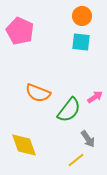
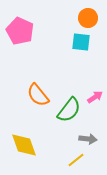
orange circle: moved 6 px right, 2 px down
orange semicircle: moved 2 px down; rotated 30 degrees clockwise
gray arrow: rotated 48 degrees counterclockwise
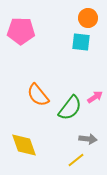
pink pentagon: moved 1 px right; rotated 24 degrees counterclockwise
green semicircle: moved 1 px right, 2 px up
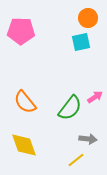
cyan square: rotated 18 degrees counterclockwise
orange semicircle: moved 13 px left, 7 px down
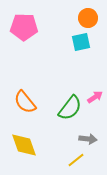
pink pentagon: moved 3 px right, 4 px up
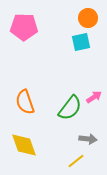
pink arrow: moved 1 px left
orange semicircle: rotated 20 degrees clockwise
yellow line: moved 1 px down
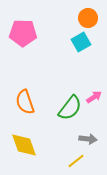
pink pentagon: moved 1 px left, 6 px down
cyan square: rotated 18 degrees counterclockwise
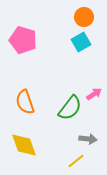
orange circle: moved 4 px left, 1 px up
pink pentagon: moved 7 px down; rotated 16 degrees clockwise
pink arrow: moved 3 px up
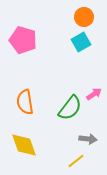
orange semicircle: rotated 10 degrees clockwise
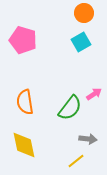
orange circle: moved 4 px up
yellow diamond: rotated 8 degrees clockwise
